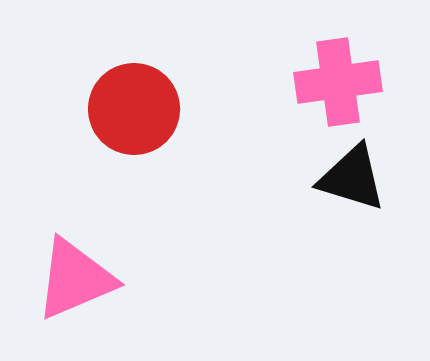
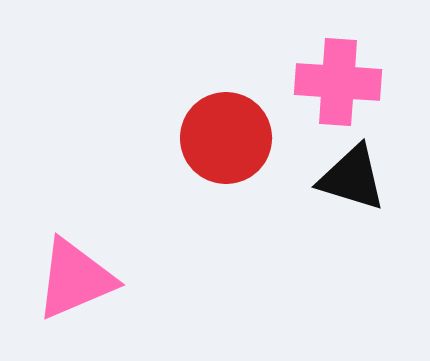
pink cross: rotated 12 degrees clockwise
red circle: moved 92 px right, 29 px down
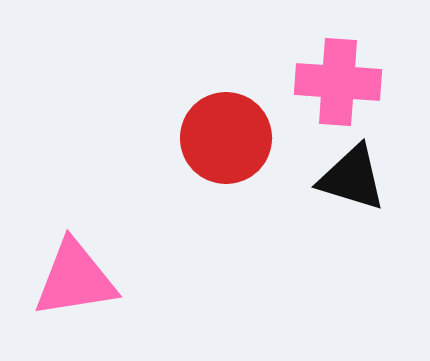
pink triangle: rotated 14 degrees clockwise
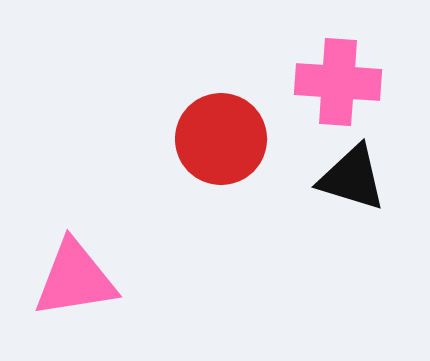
red circle: moved 5 px left, 1 px down
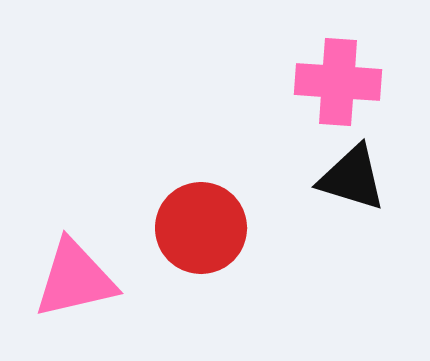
red circle: moved 20 px left, 89 px down
pink triangle: rotated 4 degrees counterclockwise
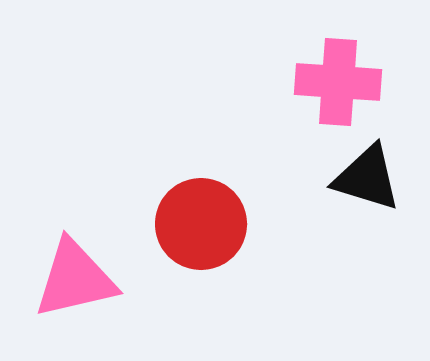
black triangle: moved 15 px right
red circle: moved 4 px up
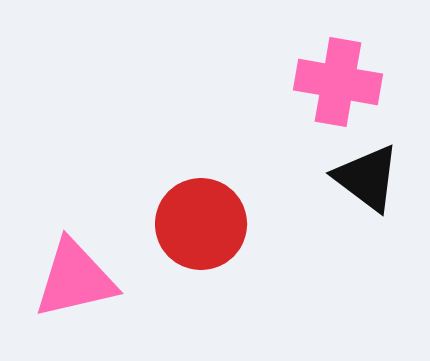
pink cross: rotated 6 degrees clockwise
black triangle: rotated 20 degrees clockwise
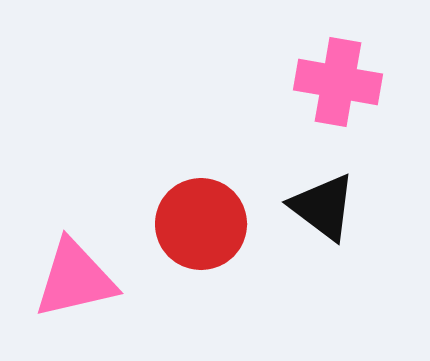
black triangle: moved 44 px left, 29 px down
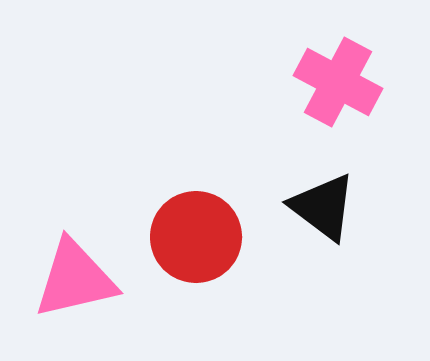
pink cross: rotated 18 degrees clockwise
red circle: moved 5 px left, 13 px down
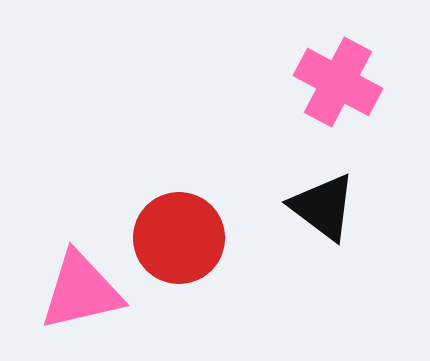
red circle: moved 17 px left, 1 px down
pink triangle: moved 6 px right, 12 px down
